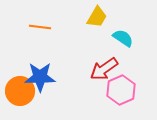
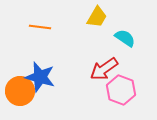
cyan semicircle: moved 2 px right
blue star: rotated 16 degrees clockwise
pink hexagon: rotated 16 degrees counterclockwise
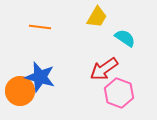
pink hexagon: moved 2 px left, 3 px down
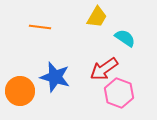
blue star: moved 15 px right
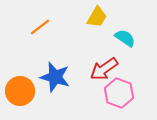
orange line: rotated 45 degrees counterclockwise
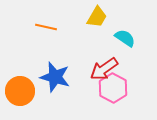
orange line: moved 6 px right; rotated 50 degrees clockwise
pink hexagon: moved 6 px left, 5 px up; rotated 8 degrees clockwise
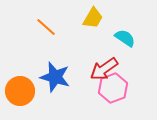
yellow trapezoid: moved 4 px left, 1 px down
orange line: rotated 30 degrees clockwise
pink hexagon: rotated 12 degrees clockwise
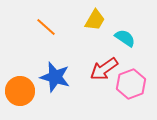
yellow trapezoid: moved 2 px right, 2 px down
pink hexagon: moved 18 px right, 4 px up
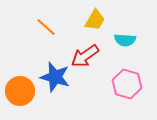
cyan semicircle: moved 2 px down; rotated 150 degrees clockwise
red arrow: moved 19 px left, 13 px up
pink hexagon: moved 4 px left; rotated 24 degrees counterclockwise
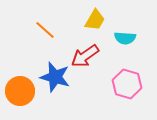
orange line: moved 1 px left, 3 px down
cyan semicircle: moved 2 px up
